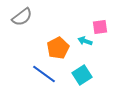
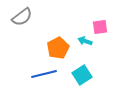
blue line: rotated 50 degrees counterclockwise
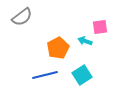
blue line: moved 1 px right, 1 px down
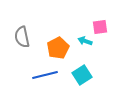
gray semicircle: moved 20 px down; rotated 115 degrees clockwise
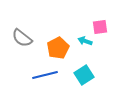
gray semicircle: moved 1 px down; rotated 40 degrees counterclockwise
cyan square: moved 2 px right
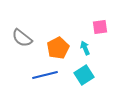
cyan arrow: moved 7 px down; rotated 48 degrees clockwise
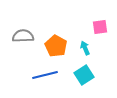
gray semicircle: moved 1 px right, 2 px up; rotated 140 degrees clockwise
orange pentagon: moved 2 px left, 2 px up; rotated 15 degrees counterclockwise
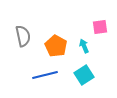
gray semicircle: rotated 80 degrees clockwise
cyan arrow: moved 1 px left, 2 px up
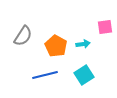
pink square: moved 5 px right
gray semicircle: rotated 45 degrees clockwise
cyan arrow: moved 1 px left, 2 px up; rotated 104 degrees clockwise
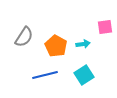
gray semicircle: moved 1 px right, 1 px down
